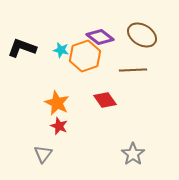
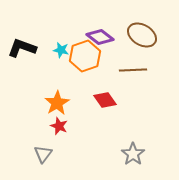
orange star: rotated 15 degrees clockwise
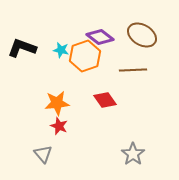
orange star: rotated 25 degrees clockwise
gray triangle: rotated 18 degrees counterclockwise
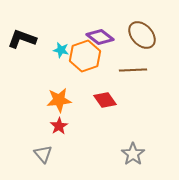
brown ellipse: rotated 16 degrees clockwise
black L-shape: moved 9 px up
orange star: moved 2 px right, 3 px up
red star: rotated 18 degrees clockwise
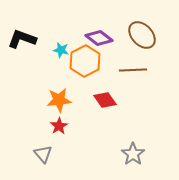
purple diamond: moved 1 px left, 1 px down
orange hexagon: moved 5 px down; rotated 8 degrees counterclockwise
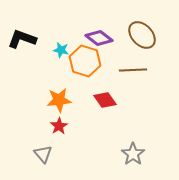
orange hexagon: rotated 16 degrees counterclockwise
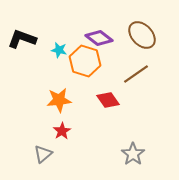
cyan star: moved 2 px left
brown line: moved 3 px right, 4 px down; rotated 32 degrees counterclockwise
red diamond: moved 3 px right
red star: moved 3 px right, 5 px down
gray triangle: rotated 30 degrees clockwise
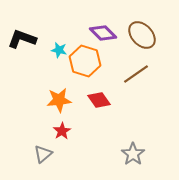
purple diamond: moved 4 px right, 5 px up; rotated 8 degrees clockwise
red diamond: moved 9 px left
